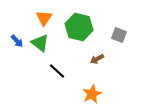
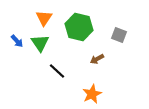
green triangle: rotated 18 degrees clockwise
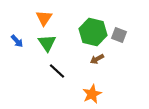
green hexagon: moved 14 px right, 5 px down
green triangle: moved 7 px right
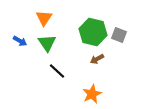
blue arrow: moved 3 px right; rotated 16 degrees counterclockwise
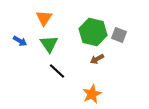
green triangle: moved 2 px right, 1 px down
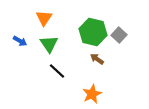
gray square: rotated 21 degrees clockwise
brown arrow: rotated 64 degrees clockwise
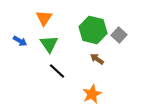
green hexagon: moved 2 px up
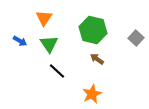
gray square: moved 17 px right, 3 px down
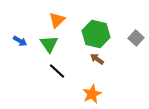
orange triangle: moved 13 px right, 2 px down; rotated 12 degrees clockwise
green hexagon: moved 3 px right, 4 px down
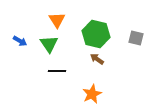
orange triangle: rotated 18 degrees counterclockwise
gray square: rotated 28 degrees counterclockwise
black line: rotated 42 degrees counterclockwise
